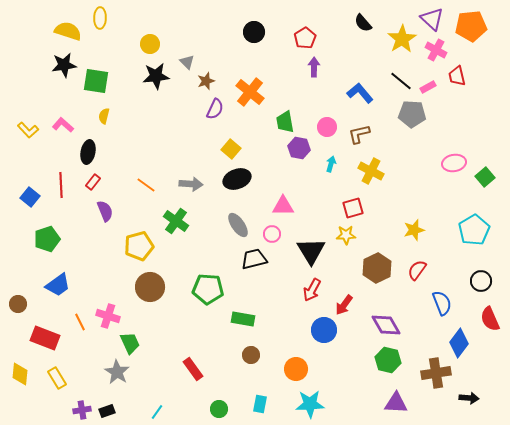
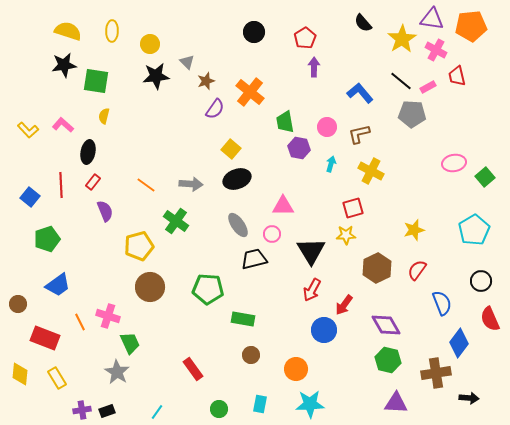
yellow ellipse at (100, 18): moved 12 px right, 13 px down
purple triangle at (432, 19): rotated 35 degrees counterclockwise
purple semicircle at (215, 109): rotated 10 degrees clockwise
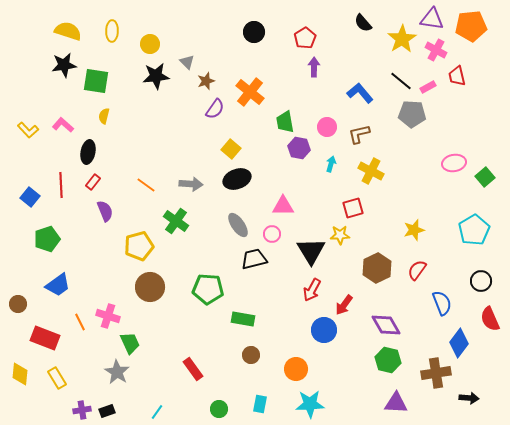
yellow star at (346, 235): moved 6 px left
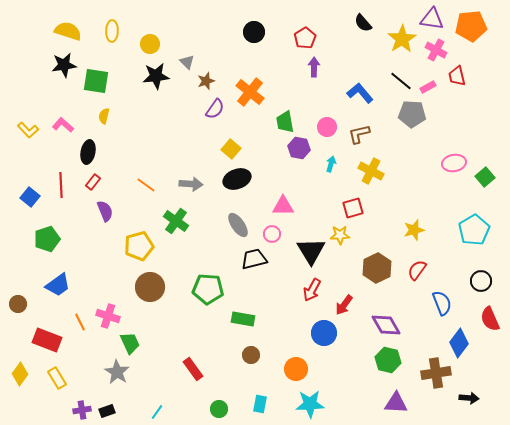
blue circle at (324, 330): moved 3 px down
red rectangle at (45, 338): moved 2 px right, 2 px down
yellow diamond at (20, 374): rotated 30 degrees clockwise
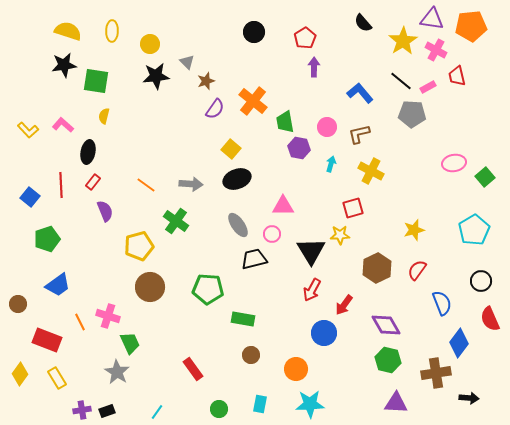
yellow star at (402, 39): moved 1 px right, 2 px down
orange cross at (250, 92): moved 3 px right, 9 px down
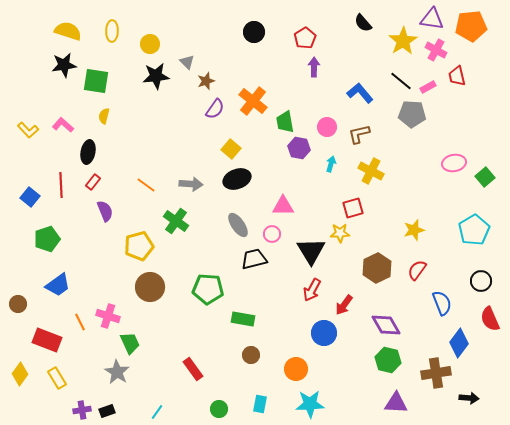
yellow star at (340, 235): moved 2 px up
